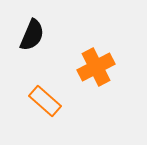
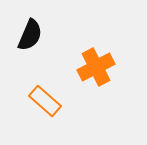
black semicircle: moved 2 px left
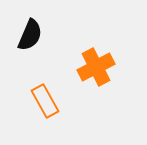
orange rectangle: rotated 20 degrees clockwise
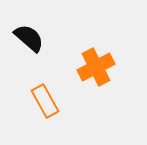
black semicircle: moved 1 px left, 3 px down; rotated 72 degrees counterclockwise
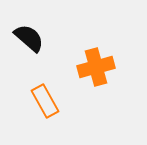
orange cross: rotated 12 degrees clockwise
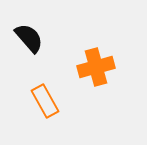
black semicircle: rotated 8 degrees clockwise
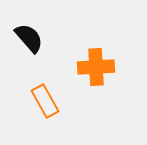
orange cross: rotated 12 degrees clockwise
